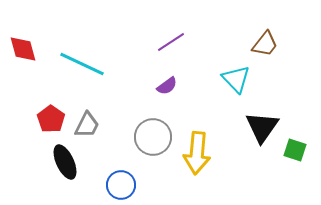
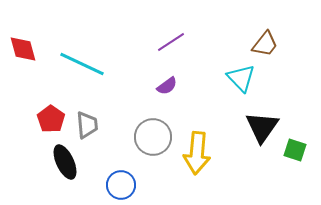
cyan triangle: moved 5 px right, 1 px up
gray trapezoid: rotated 32 degrees counterclockwise
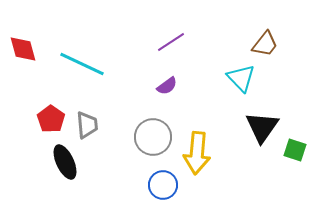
blue circle: moved 42 px right
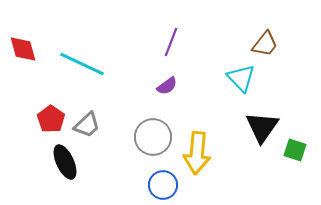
purple line: rotated 36 degrees counterclockwise
gray trapezoid: rotated 52 degrees clockwise
